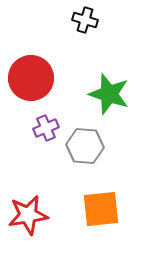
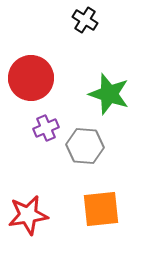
black cross: rotated 15 degrees clockwise
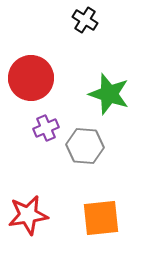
orange square: moved 9 px down
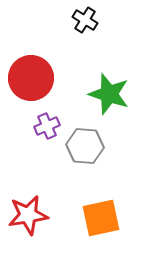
purple cross: moved 1 px right, 2 px up
orange square: rotated 6 degrees counterclockwise
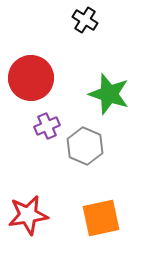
gray hexagon: rotated 18 degrees clockwise
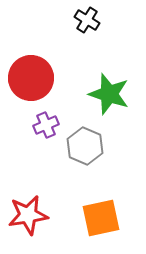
black cross: moved 2 px right
purple cross: moved 1 px left, 1 px up
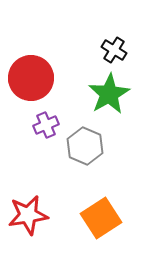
black cross: moved 27 px right, 30 px down
green star: rotated 24 degrees clockwise
orange square: rotated 21 degrees counterclockwise
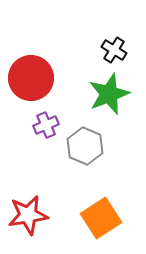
green star: rotated 9 degrees clockwise
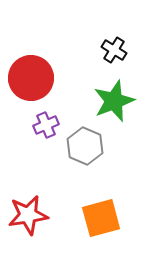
green star: moved 5 px right, 7 px down
orange square: rotated 18 degrees clockwise
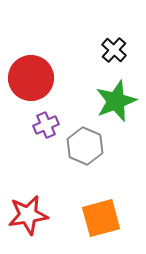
black cross: rotated 10 degrees clockwise
green star: moved 2 px right
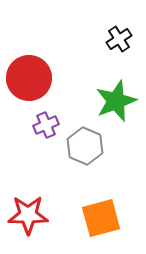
black cross: moved 5 px right, 11 px up; rotated 15 degrees clockwise
red circle: moved 2 px left
red star: rotated 9 degrees clockwise
